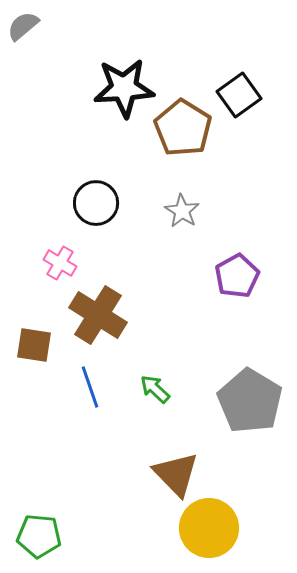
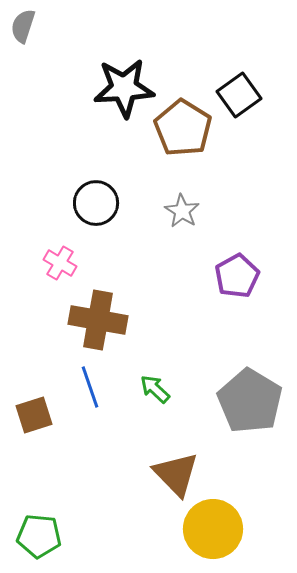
gray semicircle: rotated 32 degrees counterclockwise
brown cross: moved 5 px down; rotated 22 degrees counterclockwise
brown square: moved 70 px down; rotated 27 degrees counterclockwise
yellow circle: moved 4 px right, 1 px down
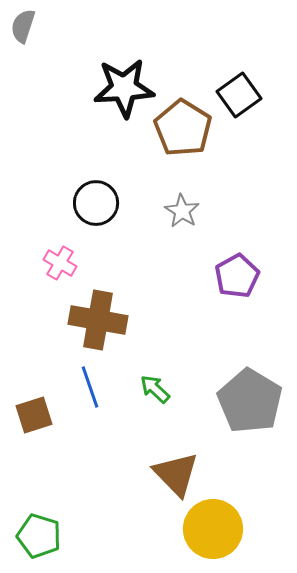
green pentagon: rotated 12 degrees clockwise
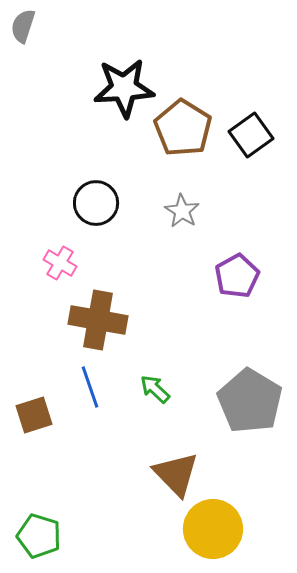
black square: moved 12 px right, 40 px down
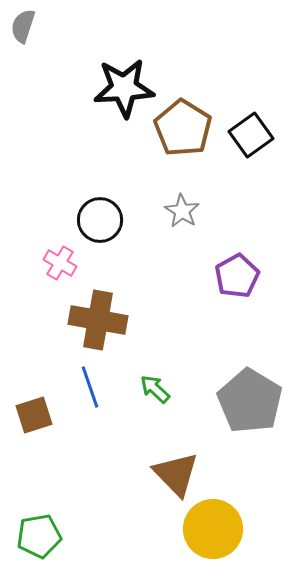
black circle: moved 4 px right, 17 px down
green pentagon: rotated 27 degrees counterclockwise
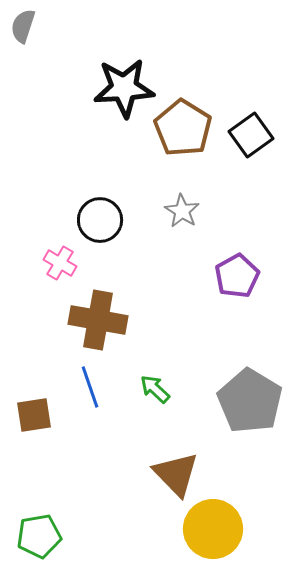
brown square: rotated 9 degrees clockwise
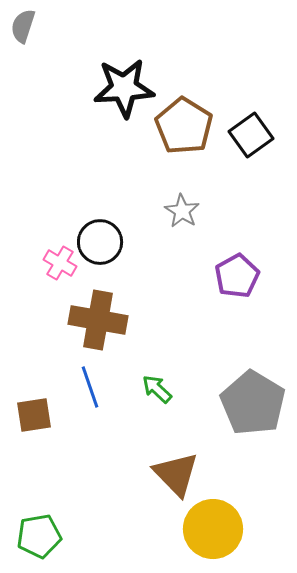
brown pentagon: moved 1 px right, 2 px up
black circle: moved 22 px down
green arrow: moved 2 px right
gray pentagon: moved 3 px right, 2 px down
